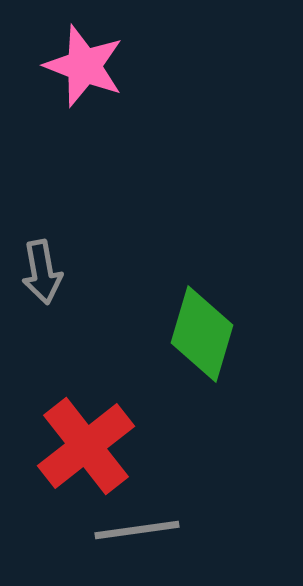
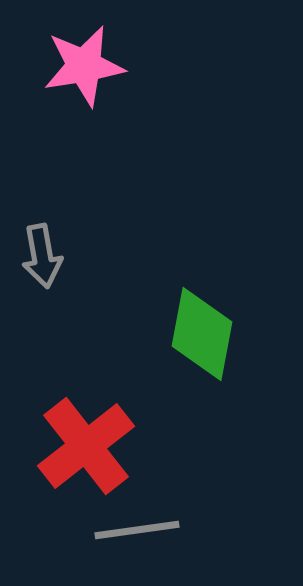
pink star: rotated 30 degrees counterclockwise
gray arrow: moved 16 px up
green diamond: rotated 6 degrees counterclockwise
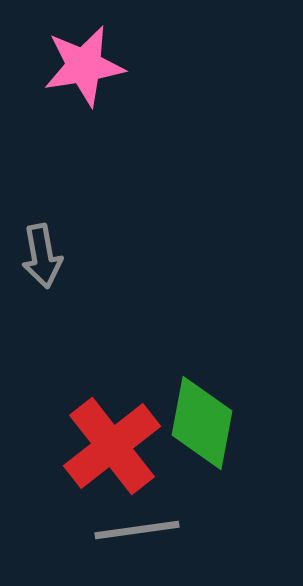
green diamond: moved 89 px down
red cross: moved 26 px right
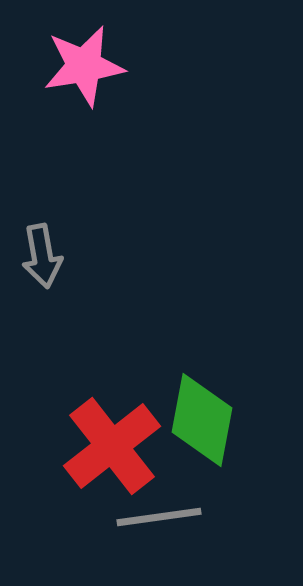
green diamond: moved 3 px up
gray line: moved 22 px right, 13 px up
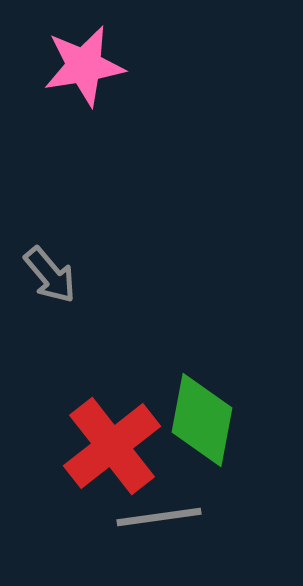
gray arrow: moved 8 px right, 19 px down; rotated 30 degrees counterclockwise
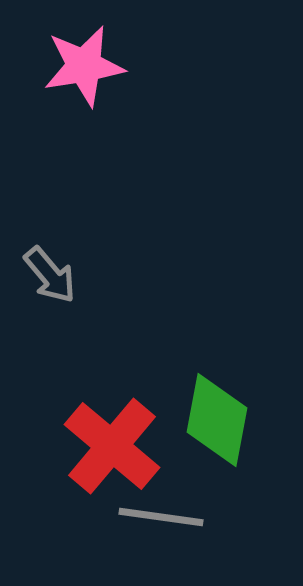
green diamond: moved 15 px right
red cross: rotated 12 degrees counterclockwise
gray line: moved 2 px right; rotated 16 degrees clockwise
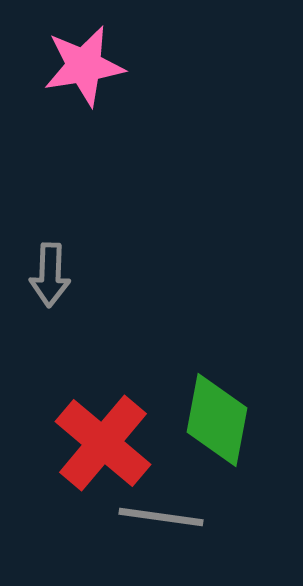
gray arrow: rotated 42 degrees clockwise
red cross: moved 9 px left, 3 px up
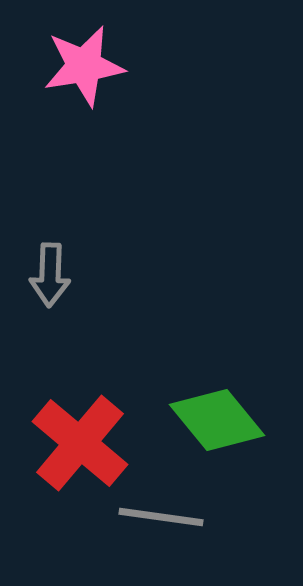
green diamond: rotated 50 degrees counterclockwise
red cross: moved 23 px left
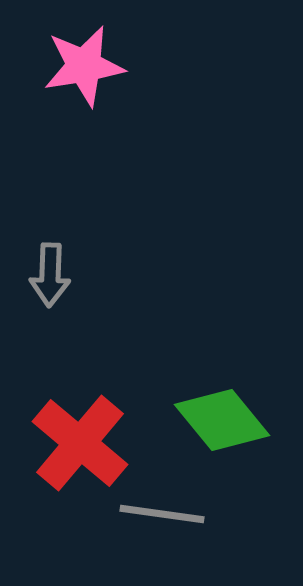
green diamond: moved 5 px right
gray line: moved 1 px right, 3 px up
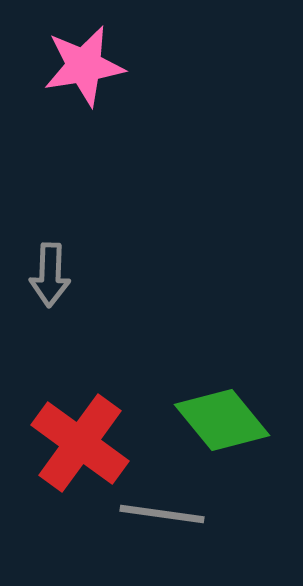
red cross: rotated 4 degrees counterclockwise
